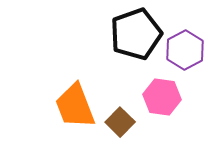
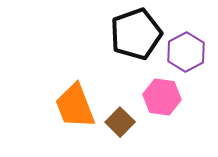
purple hexagon: moved 1 px right, 2 px down
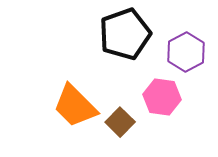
black pentagon: moved 11 px left
orange trapezoid: rotated 24 degrees counterclockwise
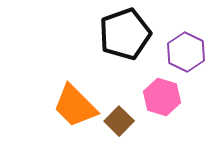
purple hexagon: rotated 6 degrees counterclockwise
pink hexagon: rotated 9 degrees clockwise
brown square: moved 1 px left, 1 px up
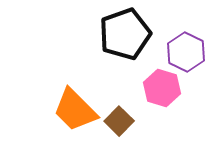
pink hexagon: moved 9 px up
orange trapezoid: moved 4 px down
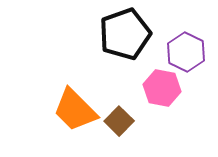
pink hexagon: rotated 6 degrees counterclockwise
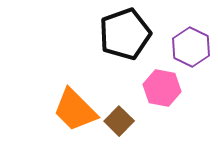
purple hexagon: moved 5 px right, 5 px up
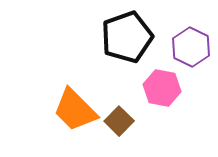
black pentagon: moved 2 px right, 3 px down
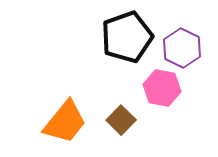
purple hexagon: moved 9 px left, 1 px down
orange trapezoid: moved 10 px left, 12 px down; rotated 96 degrees counterclockwise
brown square: moved 2 px right, 1 px up
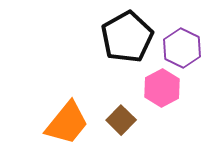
black pentagon: rotated 9 degrees counterclockwise
pink hexagon: rotated 21 degrees clockwise
orange trapezoid: moved 2 px right, 1 px down
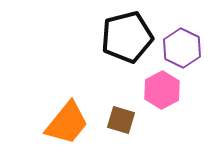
black pentagon: rotated 15 degrees clockwise
pink hexagon: moved 2 px down
brown square: rotated 28 degrees counterclockwise
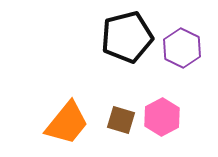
pink hexagon: moved 27 px down
